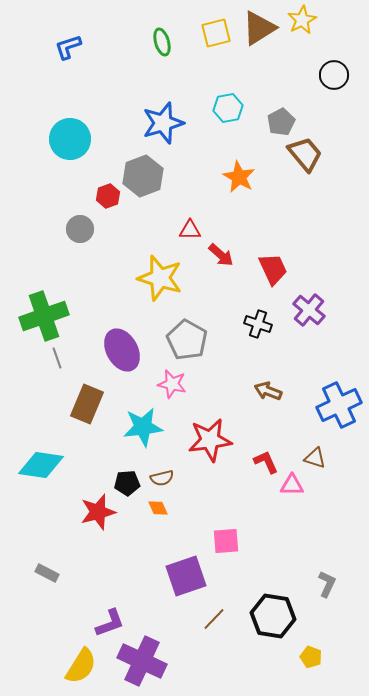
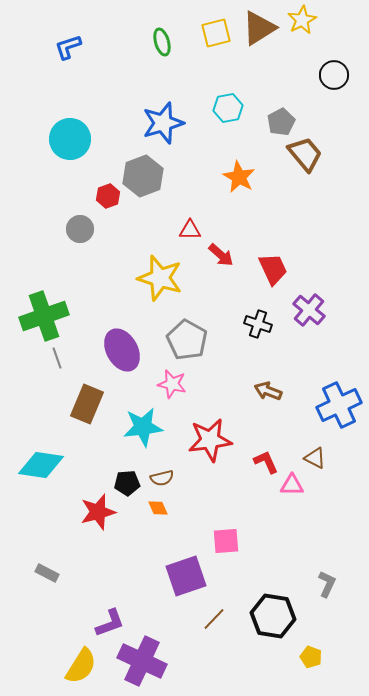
brown triangle at (315, 458): rotated 10 degrees clockwise
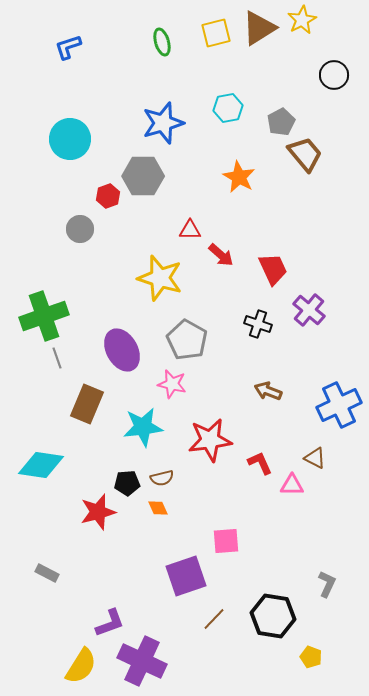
gray hexagon at (143, 176): rotated 21 degrees clockwise
red L-shape at (266, 462): moved 6 px left, 1 px down
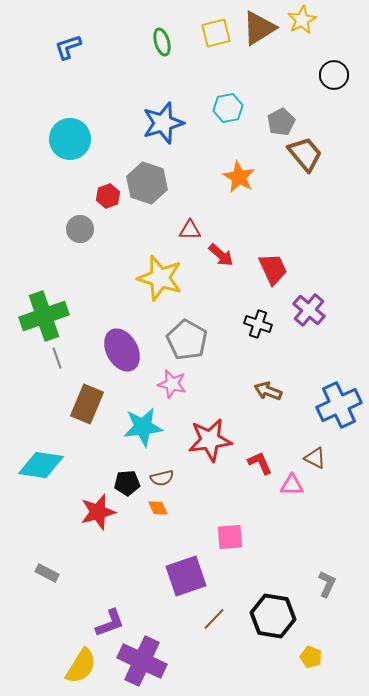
gray hexagon at (143, 176): moved 4 px right, 7 px down; rotated 18 degrees clockwise
pink square at (226, 541): moved 4 px right, 4 px up
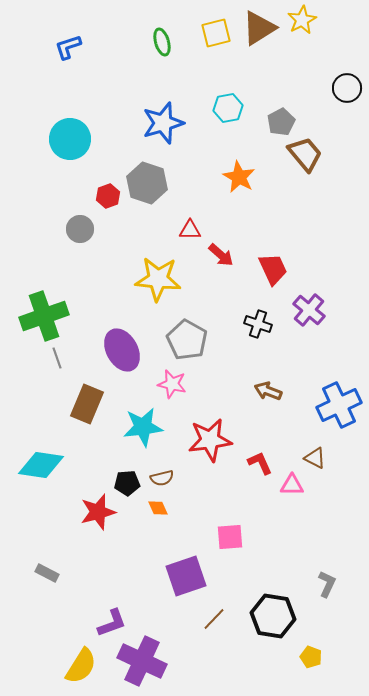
black circle at (334, 75): moved 13 px right, 13 px down
yellow star at (160, 278): moved 2 px left, 1 px down; rotated 12 degrees counterclockwise
purple L-shape at (110, 623): moved 2 px right
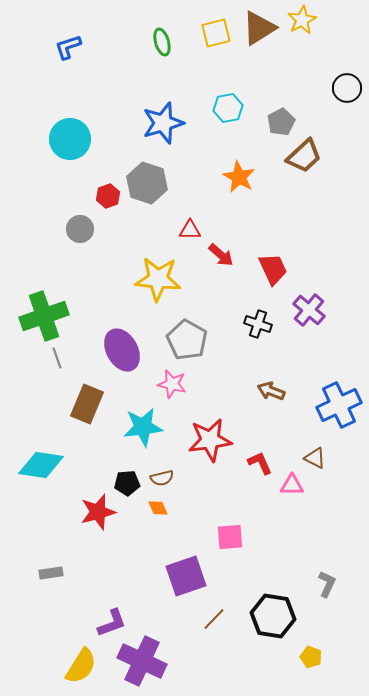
brown trapezoid at (305, 154): moved 1 px left, 2 px down; rotated 87 degrees clockwise
brown arrow at (268, 391): moved 3 px right
gray rectangle at (47, 573): moved 4 px right; rotated 35 degrees counterclockwise
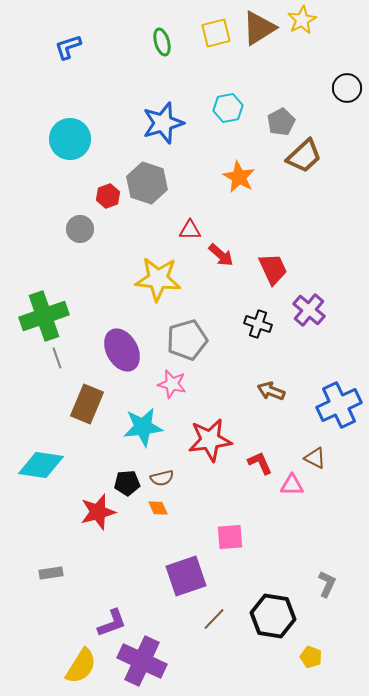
gray pentagon at (187, 340): rotated 27 degrees clockwise
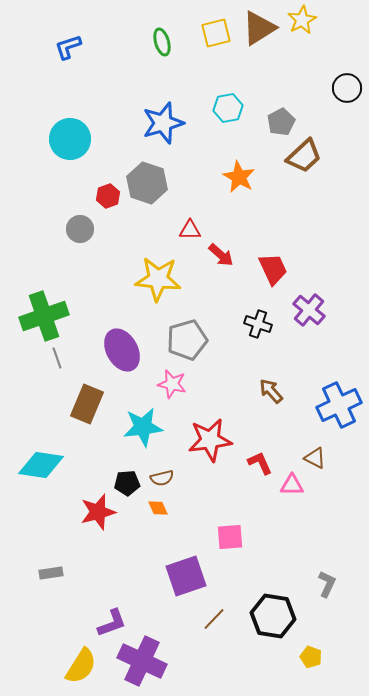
brown arrow at (271, 391): rotated 28 degrees clockwise
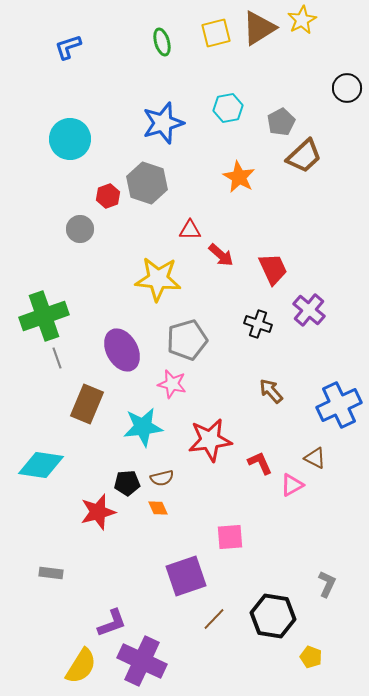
pink triangle at (292, 485): rotated 30 degrees counterclockwise
gray rectangle at (51, 573): rotated 15 degrees clockwise
